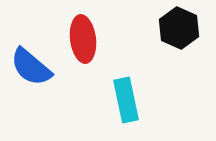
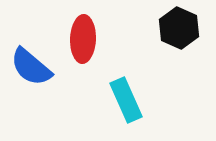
red ellipse: rotated 9 degrees clockwise
cyan rectangle: rotated 12 degrees counterclockwise
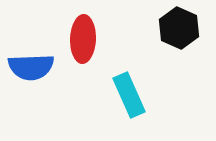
blue semicircle: rotated 42 degrees counterclockwise
cyan rectangle: moved 3 px right, 5 px up
